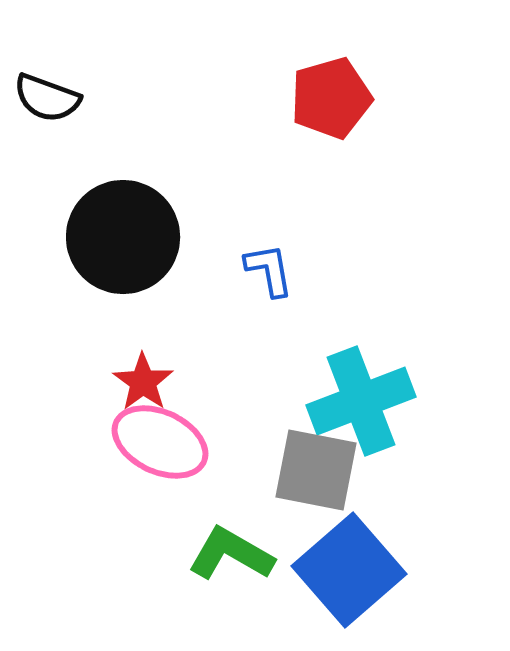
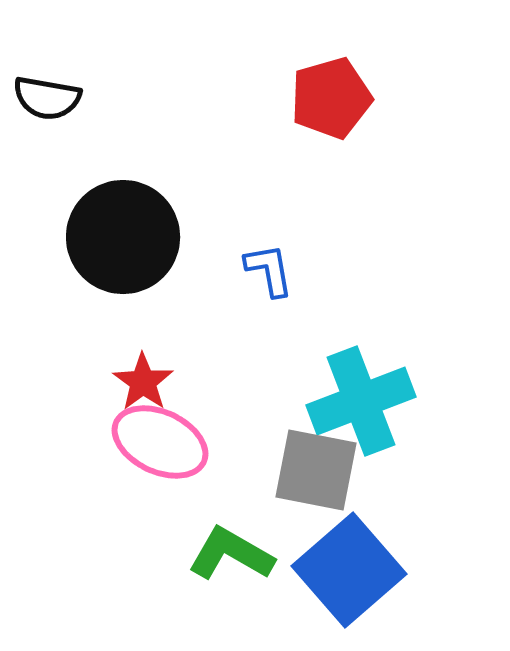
black semicircle: rotated 10 degrees counterclockwise
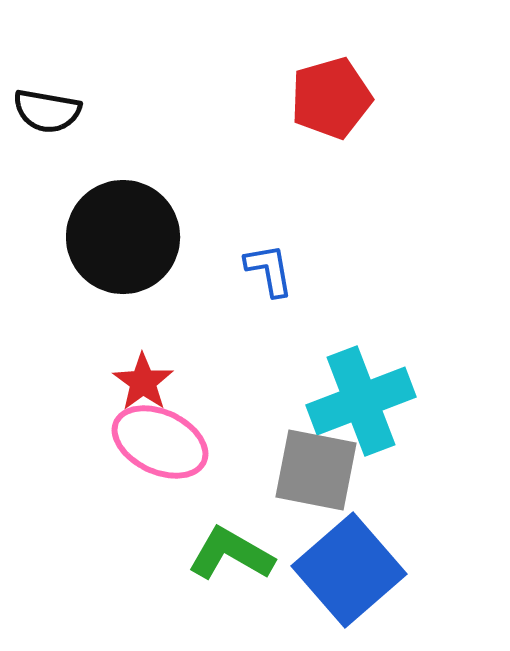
black semicircle: moved 13 px down
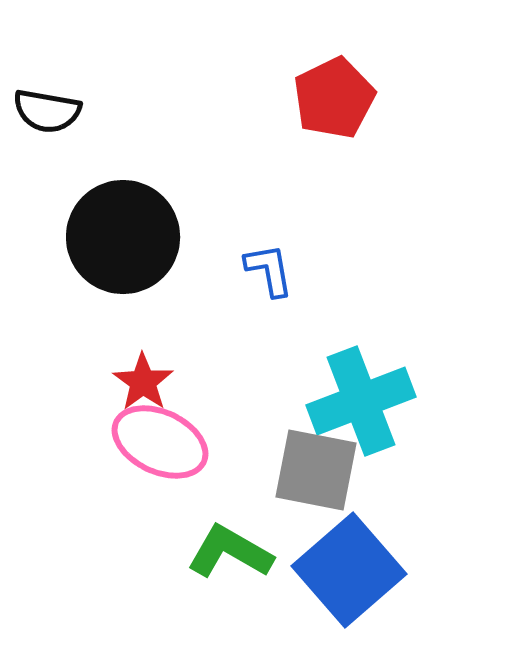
red pentagon: moved 3 px right; rotated 10 degrees counterclockwise
green L-shape: moved 1 px left, 2 px up
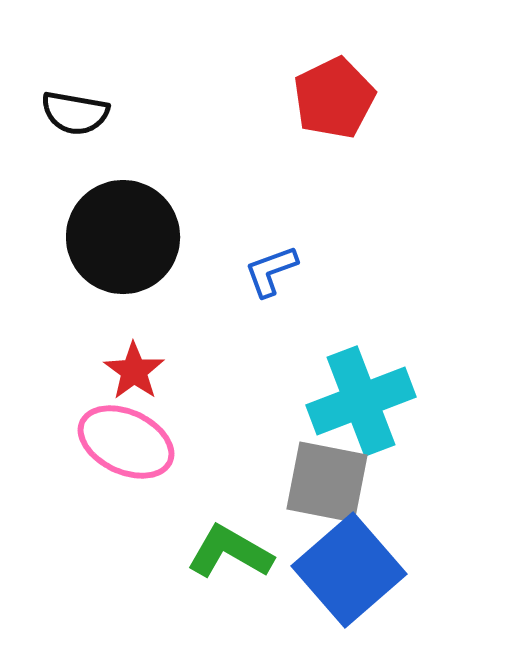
black semicircle: moved 28 px right, 2 px down
blue L-shape: moved 2 px right, 1 px down; rotated 100 degrees counterclockwise
red star: moved 9 px left, 11 px up
pink ellipse: moved 34 px left
gray square: moved 11 px right, 12 px down
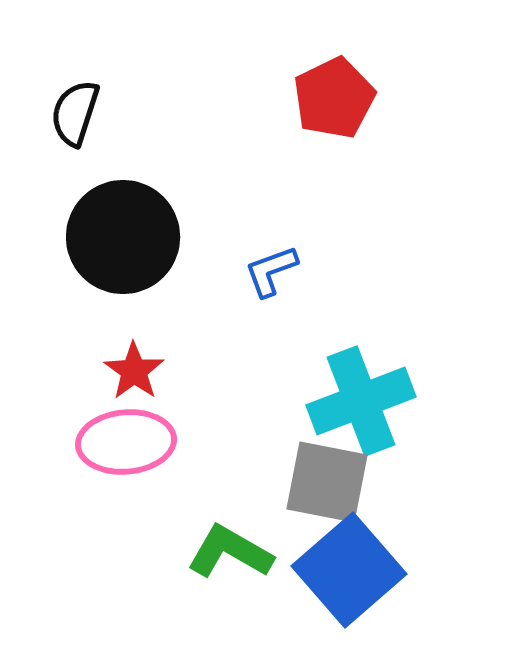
black semicircle: rotated 98 degrees clockwise
pink ellipse: rotated 30 degrees counterclockwise
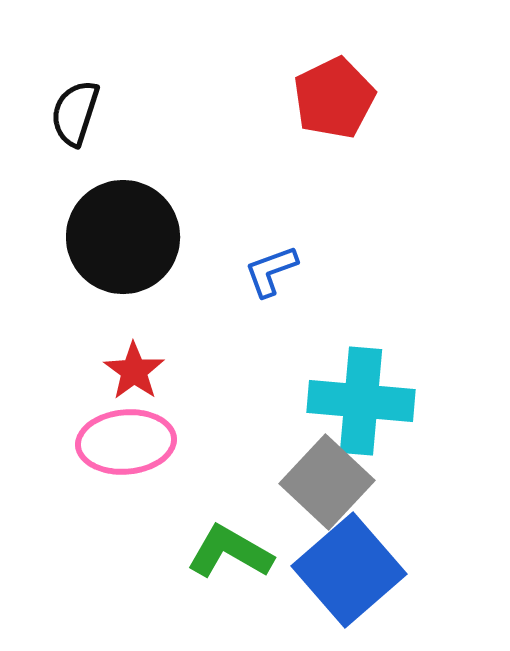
cyan cross: rotated 26 degrees clockwise
gray square: rotated 32 degrees clockwise
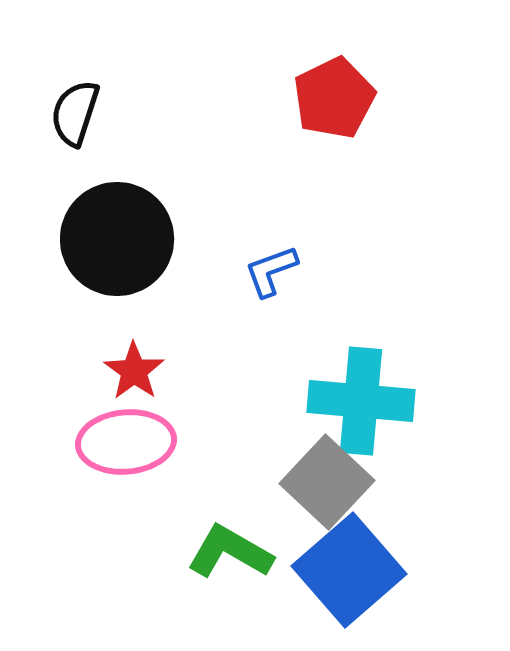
black circle: moved 6 px left, 2 px down
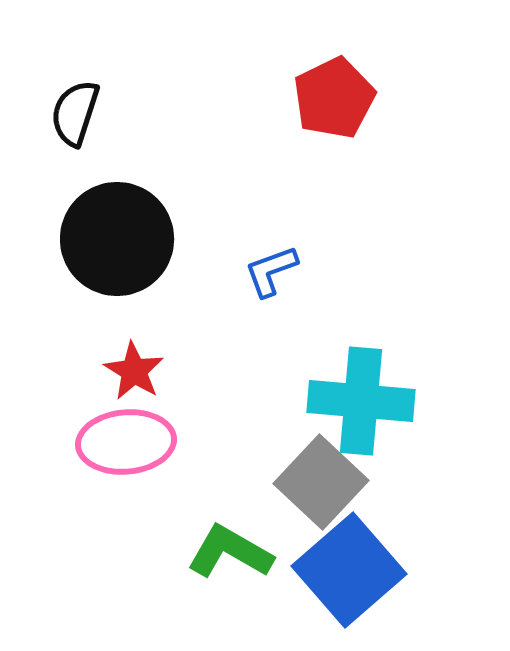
red star: rotated 4 degrees counterclockwise
gray square: moved 6 px left
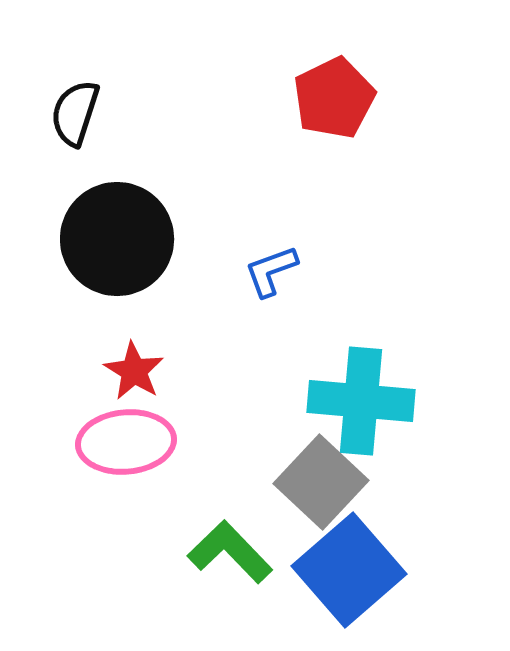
green L-shape: rotated 16 degrees clockwise
